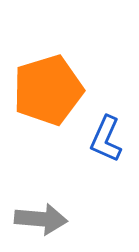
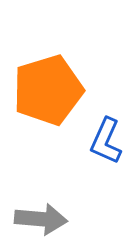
blue L-shape: moved 2 px down
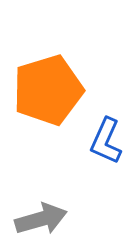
gray arrow: rotated 21 degrees counterclockwise
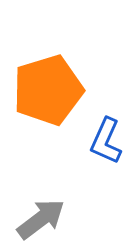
gray arrow: rotated 21 degrees counterclockwise
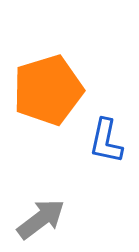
blue L-shape: rotated 12 degrees counterclockwise
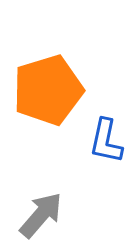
gray arrow: moved 4 px up; rotated 12 degrees counterclockwise
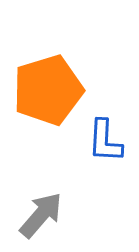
blue L-shape: moved 1 px left; rotated 9 degrees counterclockwise
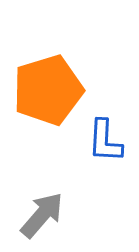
gray arrow: moved 1 px right
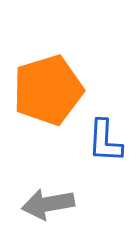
gray arrow: moved 6 px right, 11 px up; rotated 141 degrees counterclockwise
